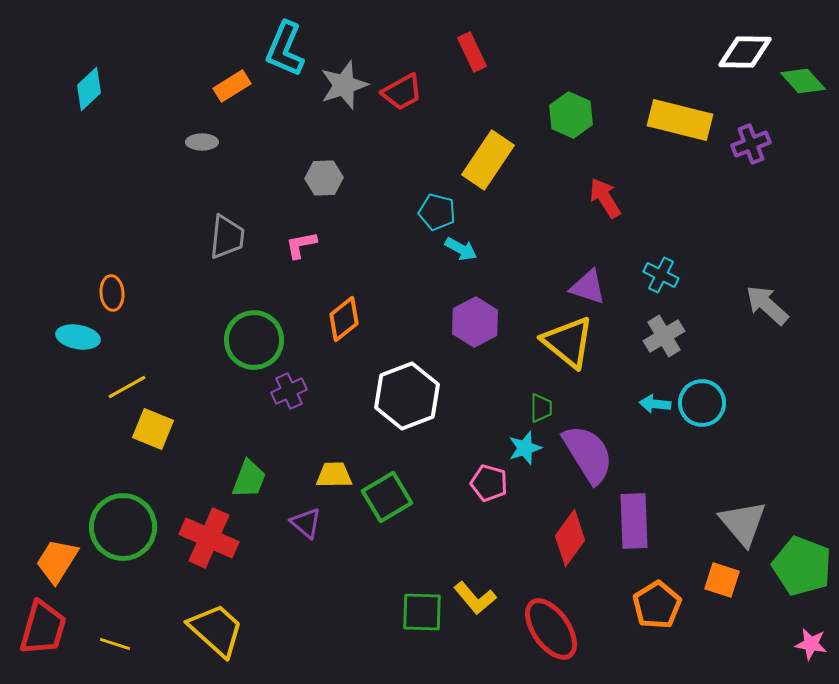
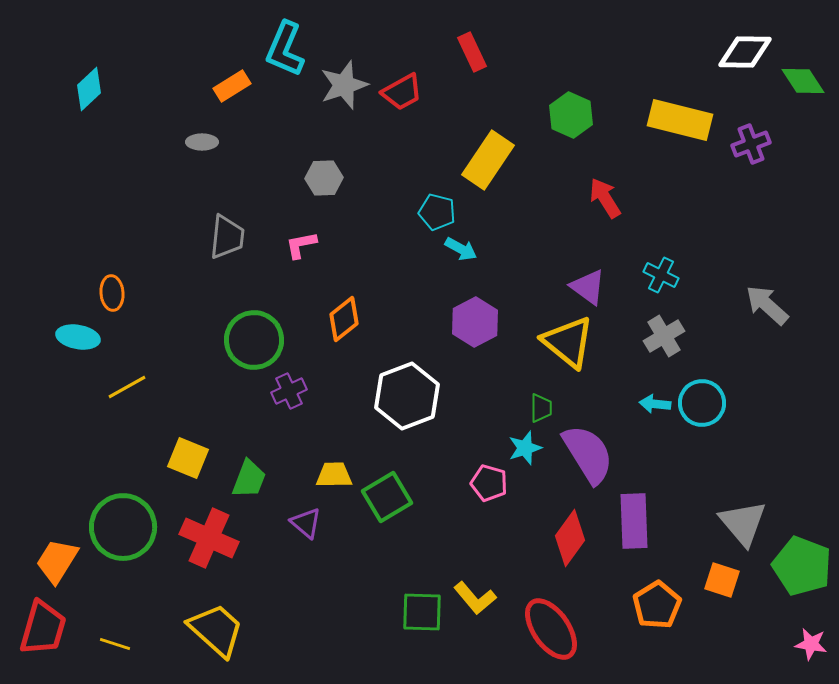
green diamond at (803, 81): rotated 9 degrees clockwise
purple triangle at (588, 287): rotated 18 degrees clockwise
yellow square at (153, 429): moved 35 px right, 29 px down
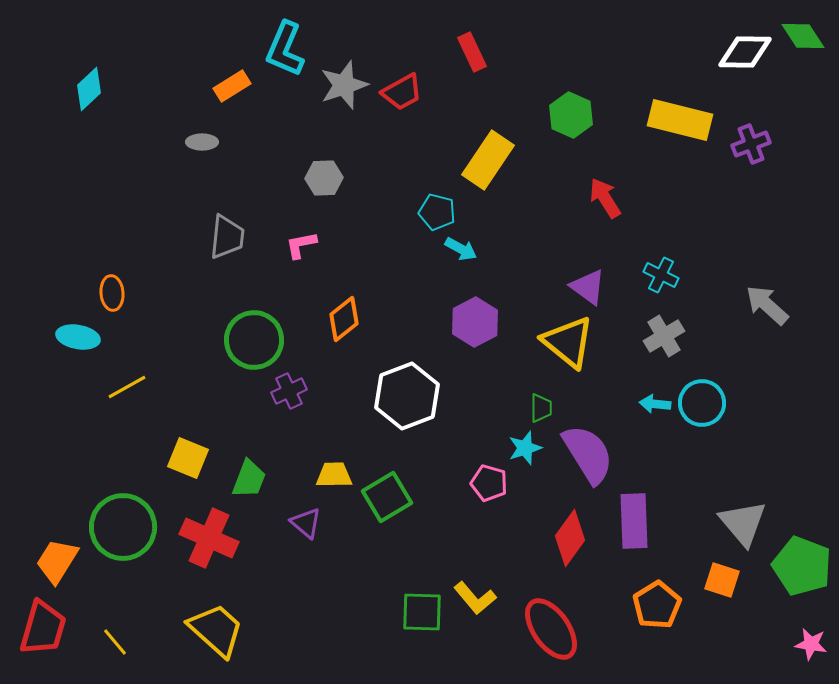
green diamond at (803, 81): moved 45 px up
yellow line at (115, 644): moved 2 px up; rotated 32 degrees clockwise
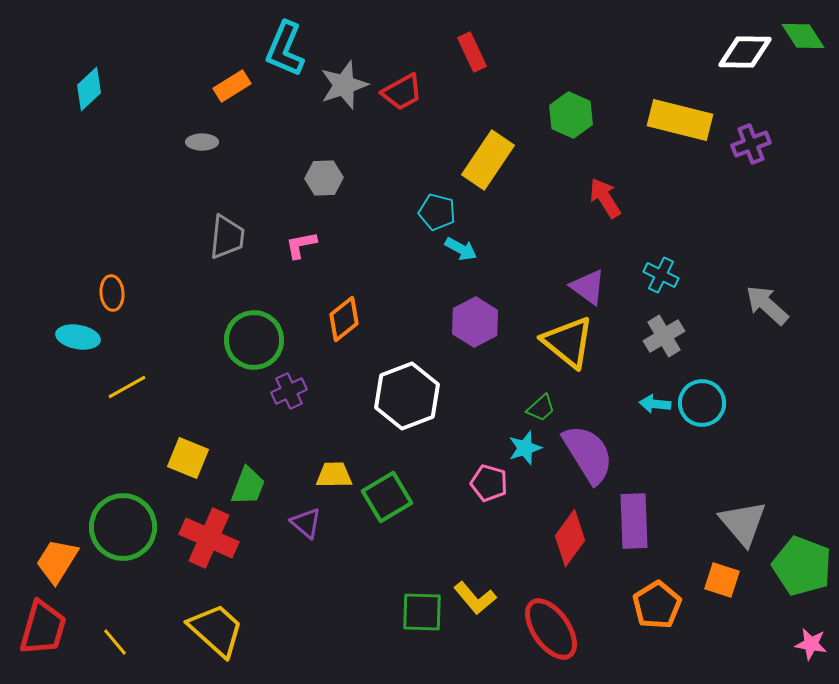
green trapezoid at (541, 408): rotated 48 degrees clockwise
green trapezoid at (249, 479): moved 1 px left, 7 px down
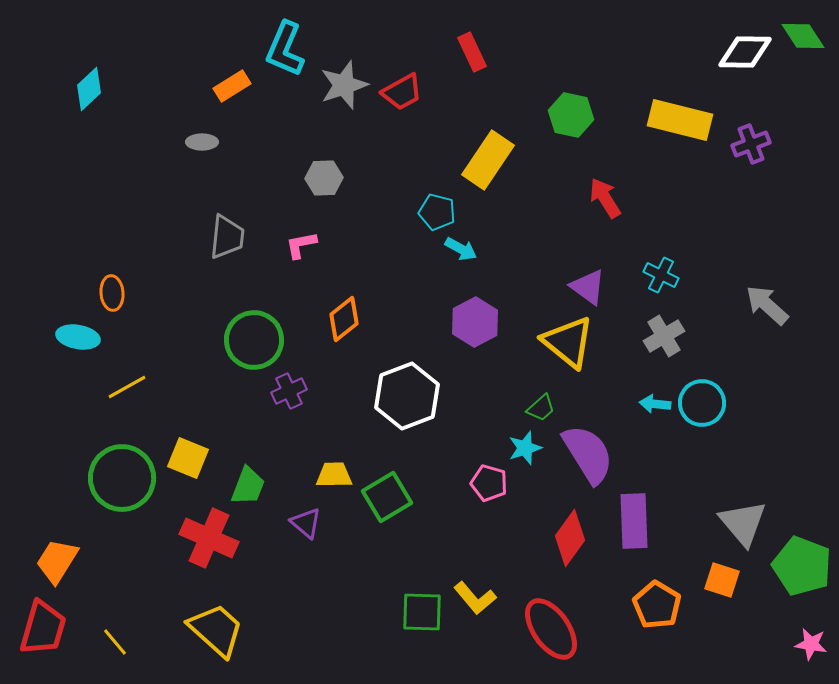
green hexagon at (571, 115): rotated 12 degrees counterclockwise
green circle at (123, 527): moved 1 px left, 49 px up
orange pentagon at (657, 605): rotated 9 degrees counterclockwise
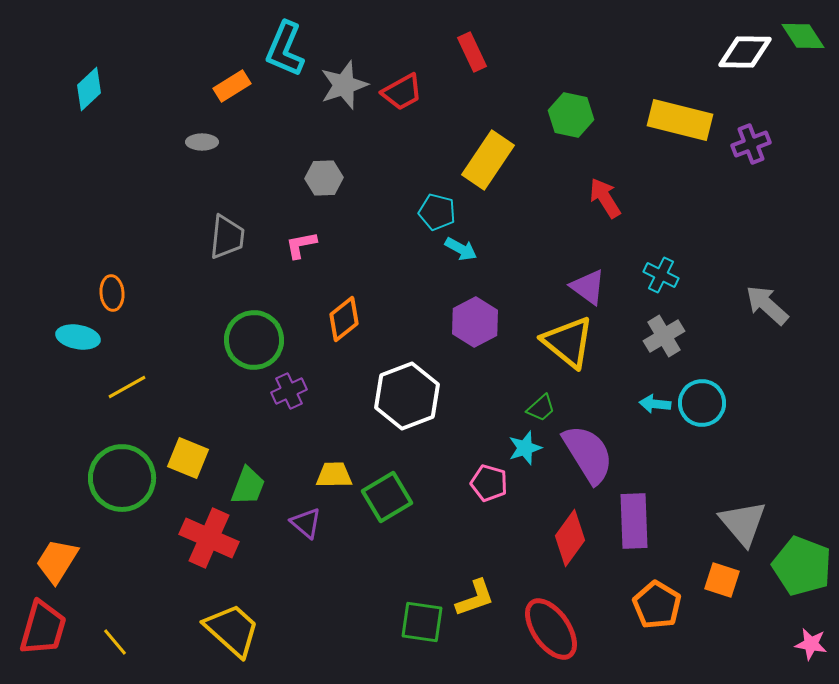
yellow L-shape at (475, 598): rotated 69 degrees counterclockwise
green square at (422, 612): moved 10 px down; rotated 6 degrees clockwise
yellow trapezoid at (216, 630): moved 16 px right
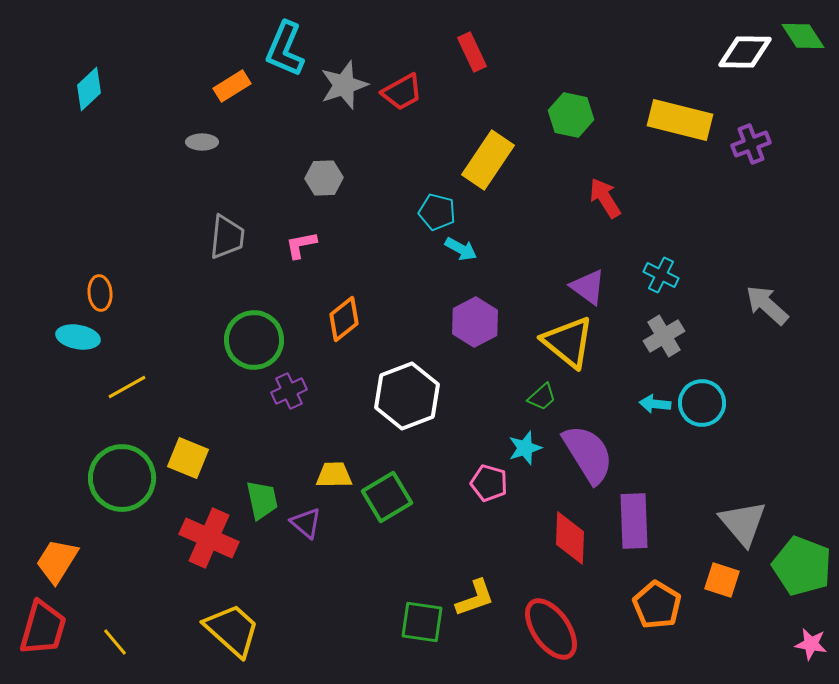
orange ellipse at (112, 293): moved 12 px left
green trapezoid at (541, 408): moved 1 px right, 11 px up
green trapezoid at (248, 486): moved 14 px right, 14 px down; rotated 33 degrees counterclockwise
red diamond at (570, 538): rotated 34 degrees counterclockwise
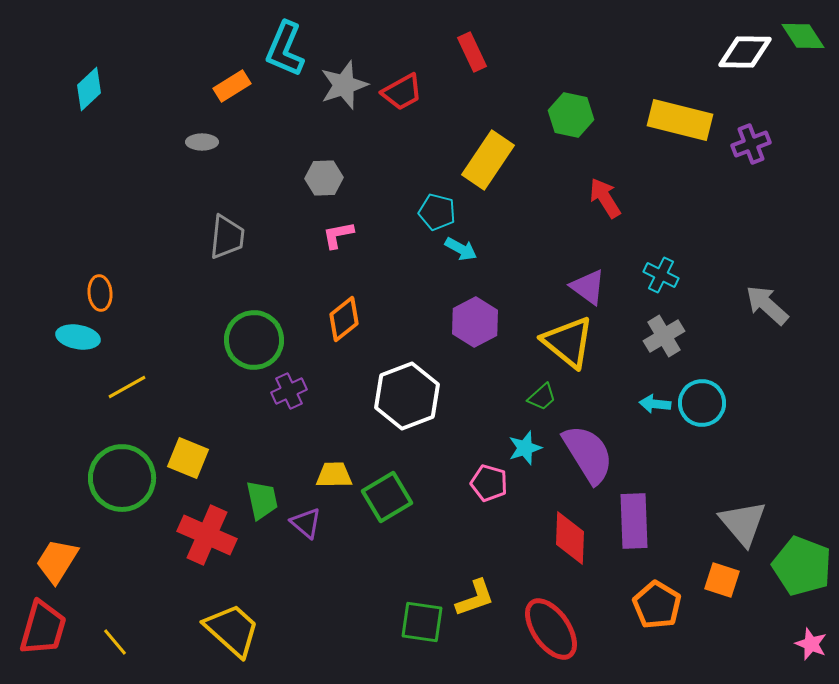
pink L-shape at (301, 245): moved 37 px right, 10 px up
red cross at (209, 538): moved 2 px left, 3 px up
pink star at (811, 644): rotated 12 degrees clockwise
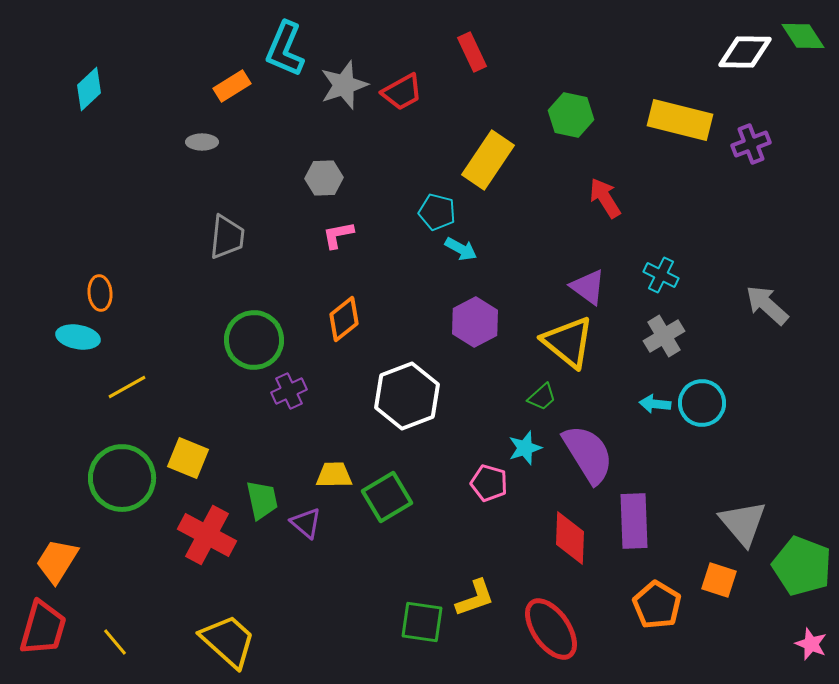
red cross at (207, 535): rotated 4 degrees clockwise
orange square at (722, 580): moved 3 px left
yellow trapezoid at (232, 630): moved 4 px left, 11 px down
